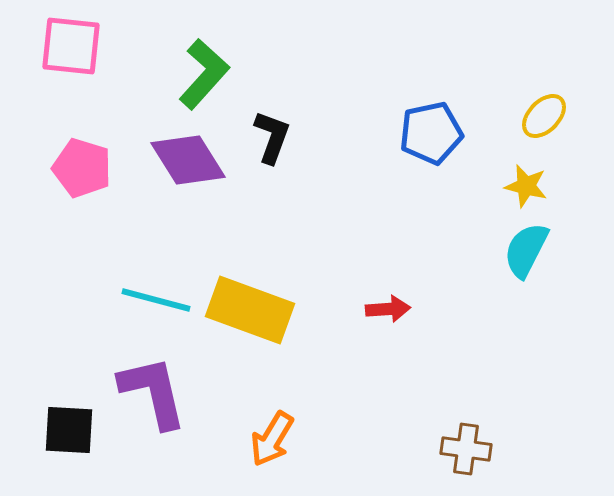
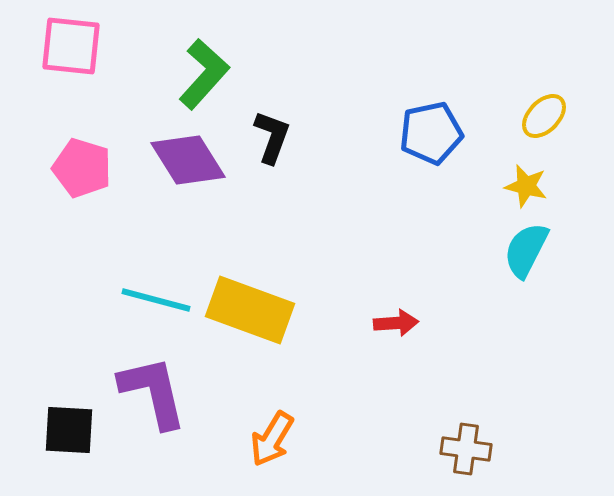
red arrow: moved 8 px right, 14 px down
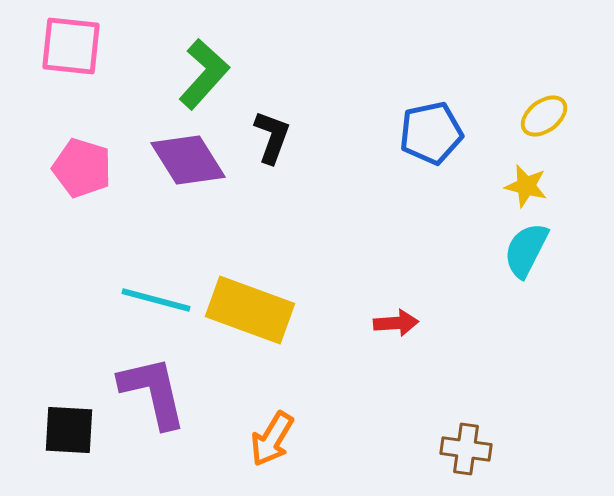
yellow ellipse: rotated 9 degrees clockwise
